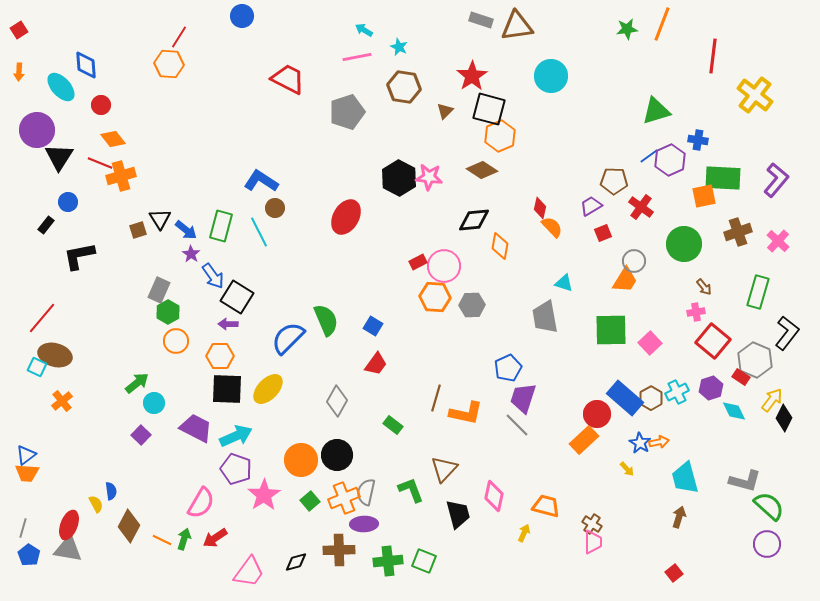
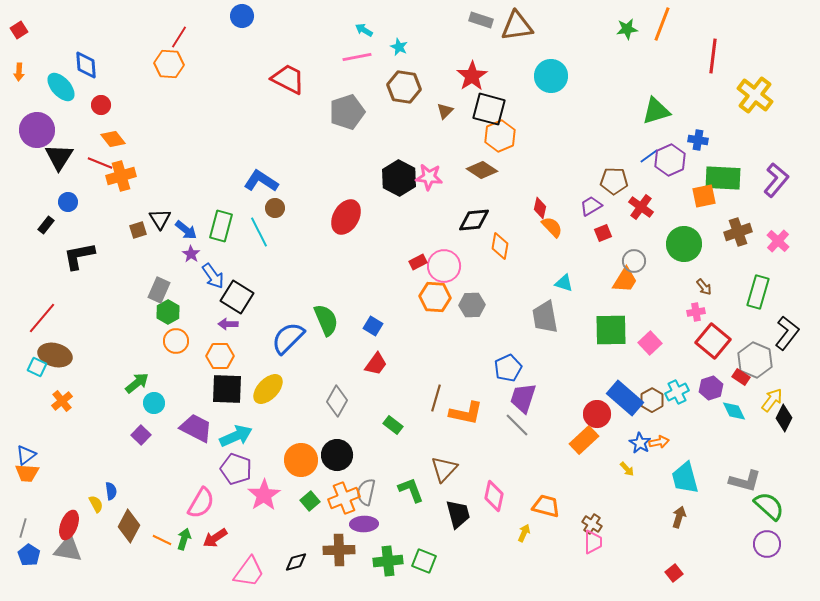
brown hexagon at (651, 398): moved 1 px right, 2 px down
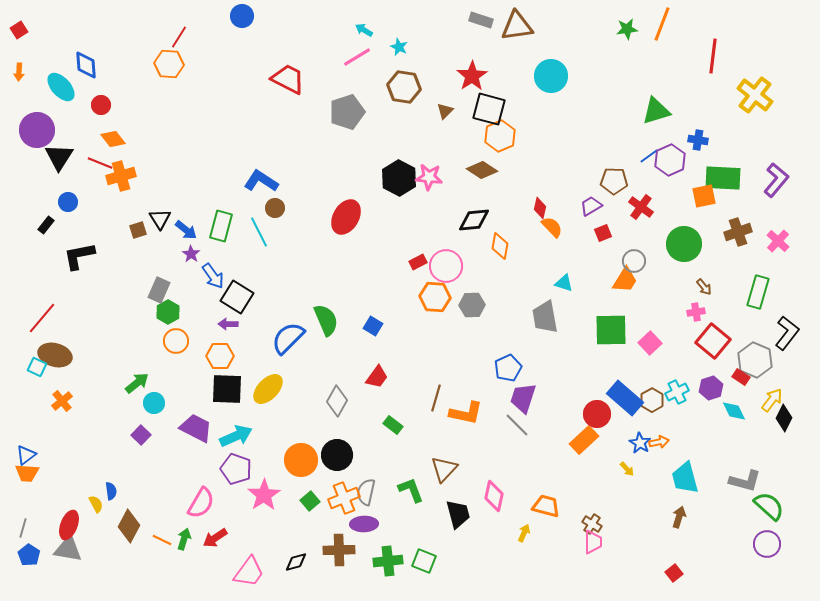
pink line at (357, 57): rotated 20 degrees counterclockwise
pink circle at (444, 266): moved 2 px right
red trapezoid at (376, 364): moved 1 px right, 13 px down
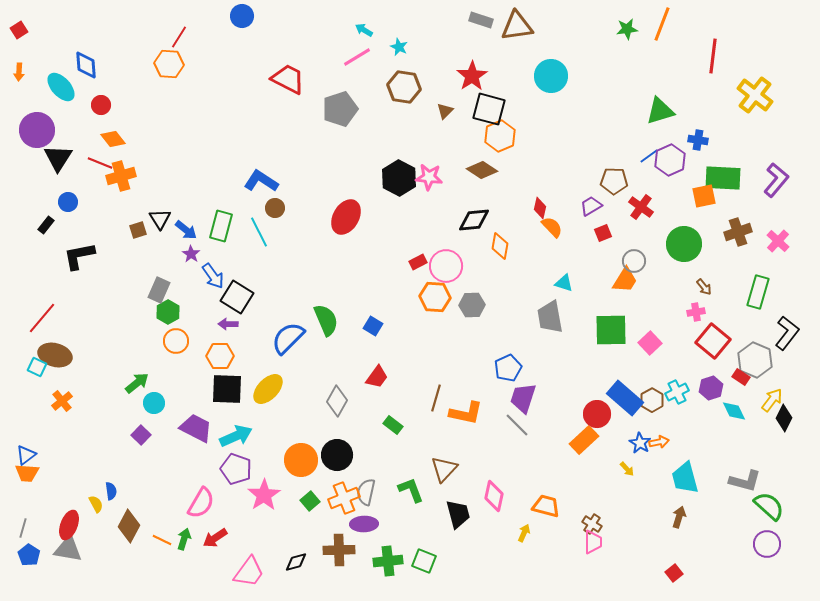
green triangle at (656, 111): moved 4 px right
gray pentagon at (347, 112): moved 7 px left, 3 px up
black triangle at (59, 157): moved 1 px left, 1 px down
gray trapezoid at (545, 317): moved 5 px right
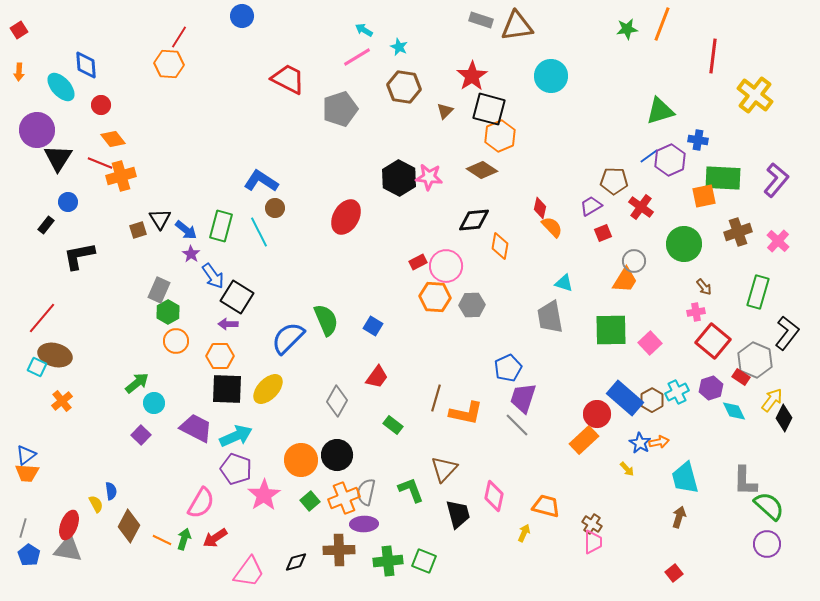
gray L-shape at (745, 481): rotated 76 degrees clockwise
